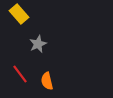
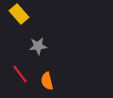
gray star: moved 2 px down; rotated 18 degrees clockwise
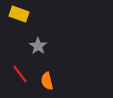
yellow rectangle: rotated 30 degrees counterclockwise
gray star: rotated 30 degrees counterclockwise
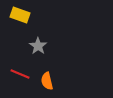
yellow rectangle: moved 1 px right, 1 px down
red line: rotated 30 degrees counterclockwise
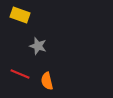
gray star: rotated 18 degrees counterclockwise
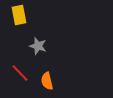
yellow rectangle: moved 1 px left; rotated 60 degrees clockwise
red line: moved 1 px up; rotated 24 degrees clockwise
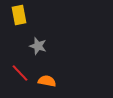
orange semicircle: rotated 114 degrees clockwise
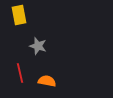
red line: rotated 30 degrees clockwise
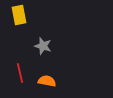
gray star: moved 5 px right
